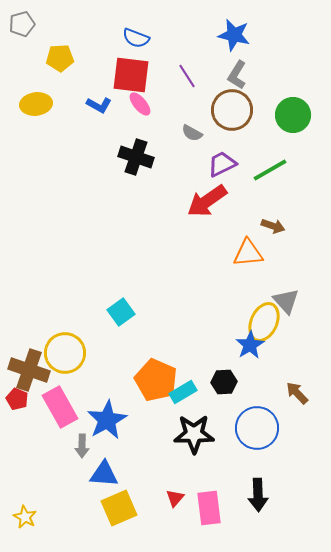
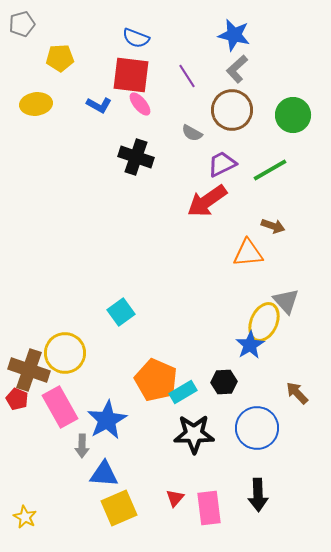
gray L-shape at (237, 75): moved 6 px up; rotated 16 degrees clockwise
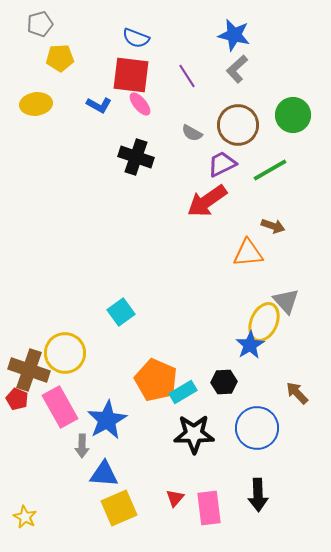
gray pentagon at (22, 24): moved 18 px right
brown circle at (232, 110): moved 6 px right, 15 px down
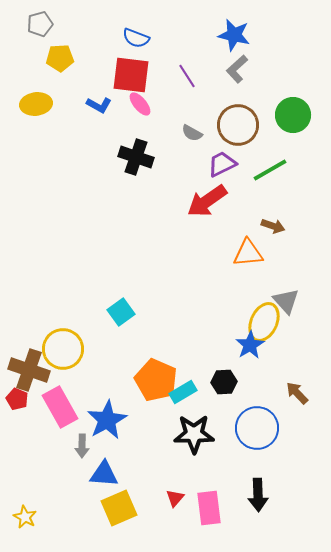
yellow circle at (65, 353): moved 2 px left, 4 px up
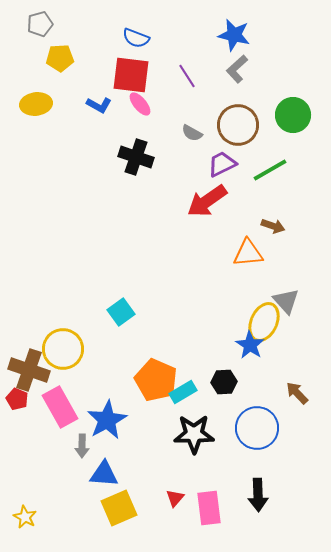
blue star at (250, 345): rotated 8 degrees counterclockwise
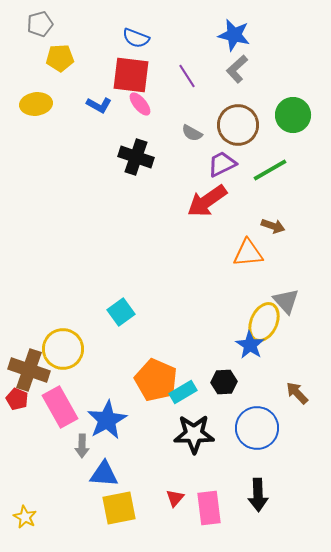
yellow square at (119, 508): rotated 12 degrees clockwise
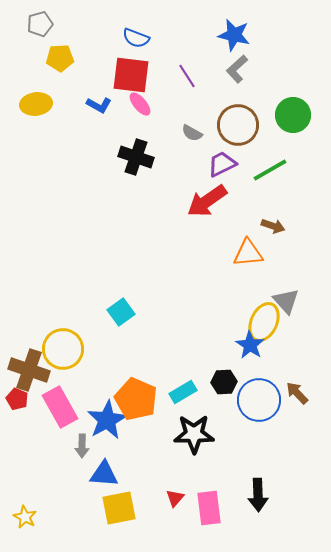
orange pentagon at (156, 380): moved 20 px left, 19 px down
blue circle at (257, 428): moved 2 px right, 28 px up
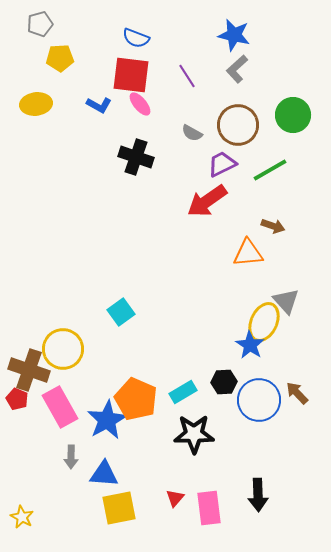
gray arrow at (82, 446): moved 11 px left, 11 px down
yellow star at (25, 517): moved 3 px left
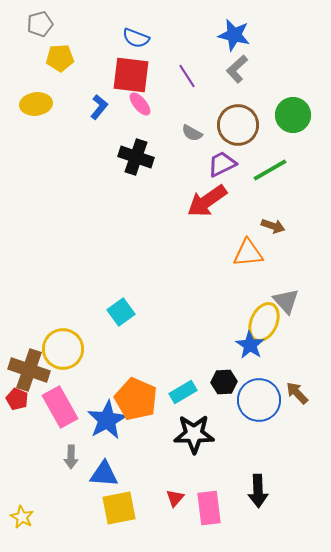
blue L-shape at (99, 105): moved 2 px down; rotated 80 degrees counterclockwise
black arrow at (258, 495): moved 4 px up
